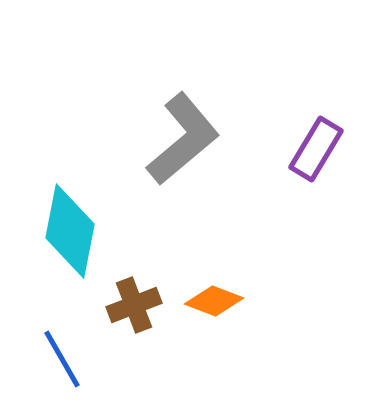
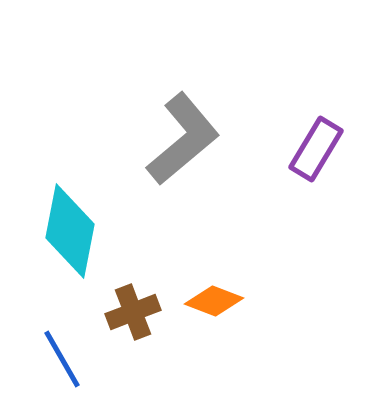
brown cross: moved 1 px left, 7 px down
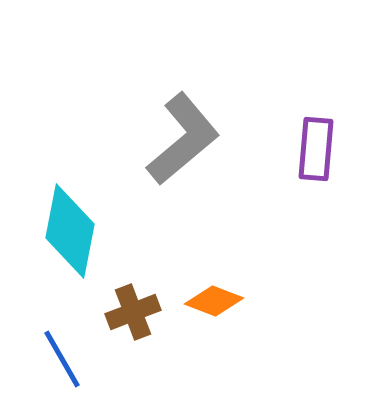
purple rectangle: rotated 26 degrees counterclockwise
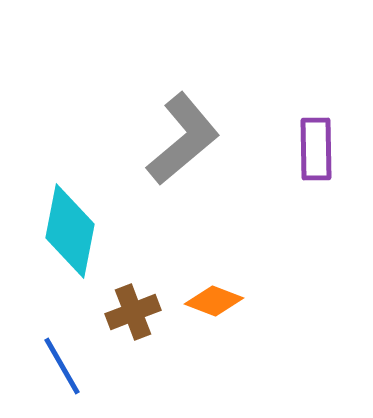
purple rectangle: rotated 6 degrees counterclockwise
blue line: moved 7 px down
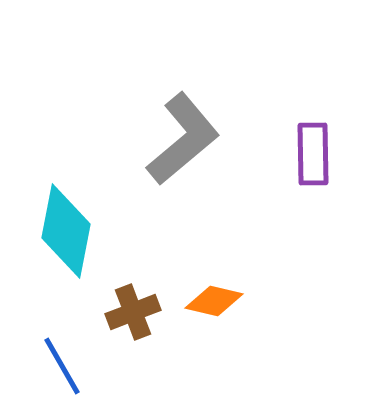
purple rectangle: moved 3 px left, 5 px down
cyan diamond: moved 4 px left
orange diamond: rotated 8 degrees counterclockwise
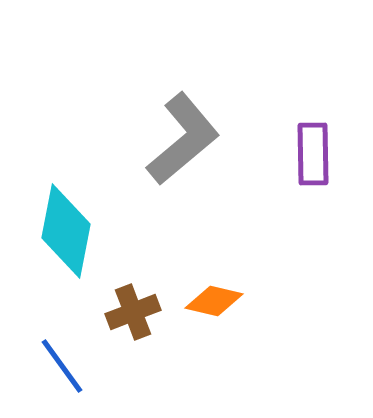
blue line: rotated 6 degrees counterclockwise
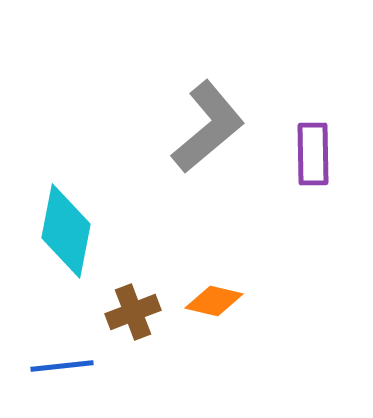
gray L-shape: moved 25 px right, 12 px up
blue line: rotated 60 degrees counterclockwise
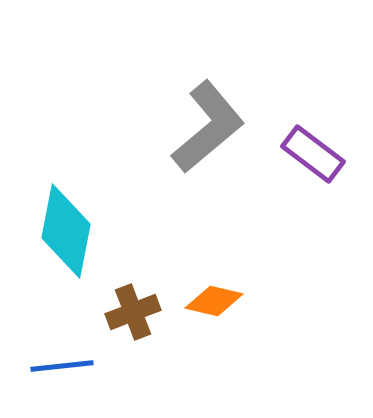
purple rectangle: rotated 52 degrees counterclockwise
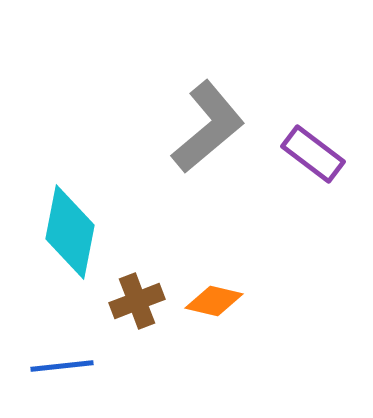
cyan diamond: moved 4 px right, 1 px down
brown cross: moved 4 px right, 11 px up
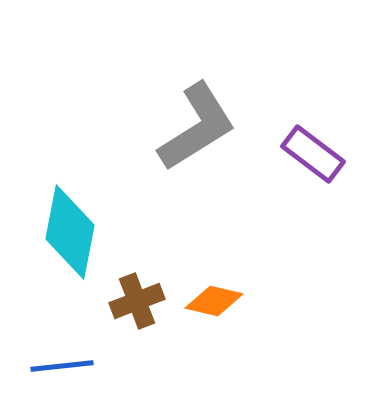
gray L-shape: moved 11 px left; rotated 8 degrees clockwise
